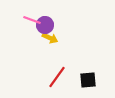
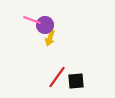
yellow arrow: rotated 84 degrees clockwise
black square: moved 12 px left, 1 px down
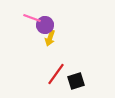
pink line: moved 2 px up
red line: moved 1 px left, 3 px up
black square: rotated 12 degrees counterclockwise
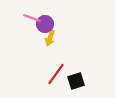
purple circle: moved 1 px up
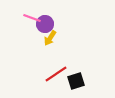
yellow arrow: rotated 14 degrees clockwise
red line: rotated 20 degrees clockwise
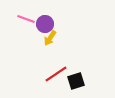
pink line: moved 6 px left, 1 px down
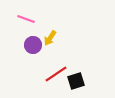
purple circle: moved 12 px left, 21 px down
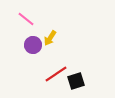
pink line: rotated 18 degrees clockwise
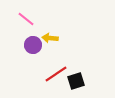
yellow arrow: rotated 63 degrees clockwise
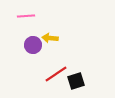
pink line: moved 3 px up; rotated 42 degrees counterclockwise
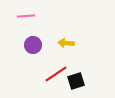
yellow arrow: moved 16 px right, 5 px down
